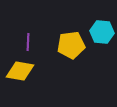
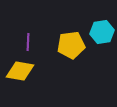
cyan hexagon: rotated 15 degrees counterclockwise
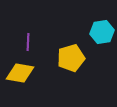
yellow pentagon: moved 13 px down; rotated 8 degrees counterclockwise
yellow diamond: moved 2 px down
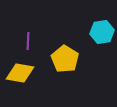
purple line: moved 1 px up
yellow pentagon: moved 6 px left, 1 px down; rotated 24 degrees counterclockwise
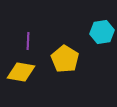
yellow diamond: moved 1 px right, 1 px up
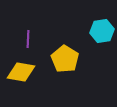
cyan hexagon: moved 1 px up
purple line: moved 2 px up
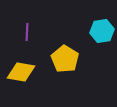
purple line: moved 1 px left, 7 px up
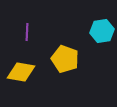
yellow pentagon: rotated 12 degrees counterclockwise
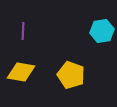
purple line: moved 4 px left, 1 px up
yellow pentagon: moved 6 px right, 16 px down
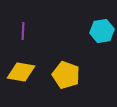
yellow pentagon: moved 5 px left
